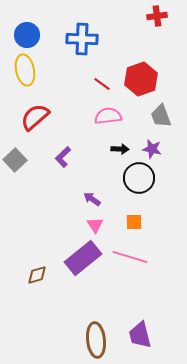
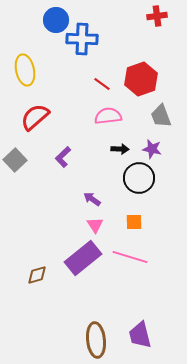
blue circle: moved 29 px right, 15 px up
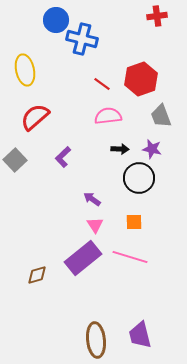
blue cross: rotated 12 degrees clockwise
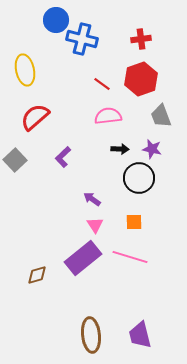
red cross: moved 16 px left, 23 px down
brown ellipse: moved 5 px left, 5 px up
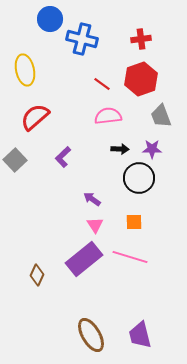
blue circle: moved 6 px left, 1 px up
purple star: rotated 12 degrees counterclockwise
purple rectangle: moved 1 px right, 1 px down
brown diamond: rotated 50 degrees counterclockwise
brown ellipse: rotated 24 degrees counterclockwise
